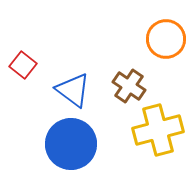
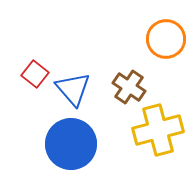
red square: moved 12 px right, 9 px down
brown cross: moved 1 px down
blue triangle: moved 1 px up; rotated 12 degrees clockwise
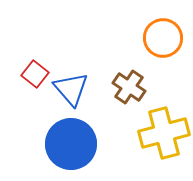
orange circle: moved 3 px left, 1 px up
blue triangle: moved 2 px left
yellow cross: moved 6 px right, 3 px down
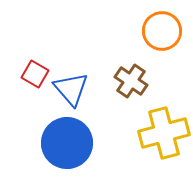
orange circle: moved 1 px left, 7 px up
red square: rotated 8 degrees counterclockwise
brown cross: moved 2 px right, 6 px up
blue circle: moved 4 px left, 1 px up
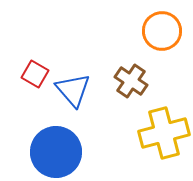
blue triangle: moved 2 px right, 1 px down
blue circle: moved 11 px left, 9 px down
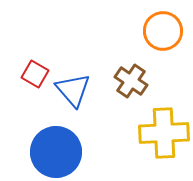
orange circle: moved 1 px right
yellow cross: rotated 12 degrees clockwise
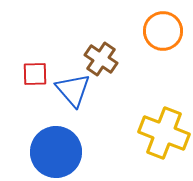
red square: rotated 32 degrees counterclockwise
brown cross: moved 30 px left, 22 px up
yellow cross: rotated 24 degrees clockwise
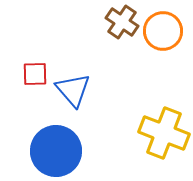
brown cross: moved 21 px right, 37 px up
blue circle: moved 1 px up
